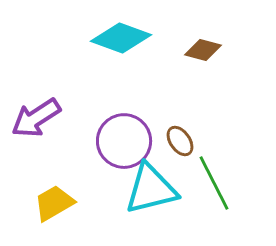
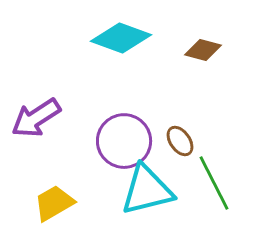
cyan triangle: moved 4 px left, 1 px down
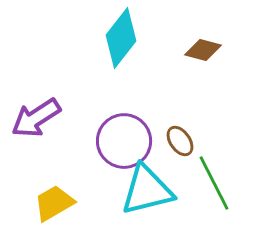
cyan diamond: rotated 72 degrees counterclockwise
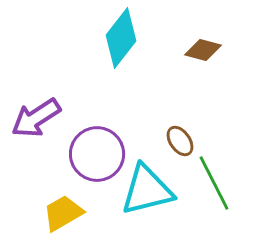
purple circle: moved 27 px left, 13 px down
yellow trapezoid: moved 9 px right, 10 px down
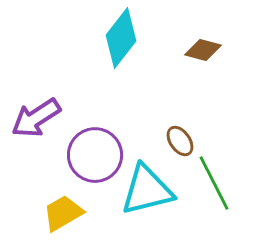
purple circle: moved 2 px left, 1 px down
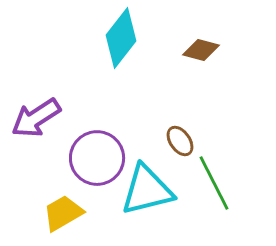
brown diamond: moved 2 px left
purple circle: moved 2 px right, 3 px down
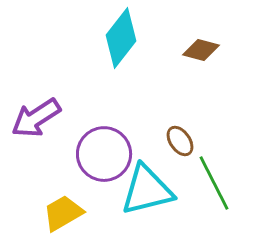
purple circle: moved 7 px right, 4 px up
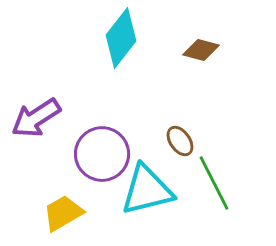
purple circle: moved 2 px left
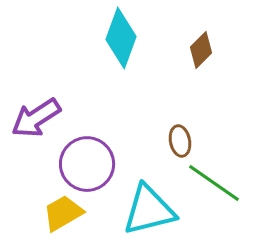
cyan diamond: rotated 18 degrees counterclockwise
brown diamond: rotated 60 degrees counterclockwise
brown ellipse: rotated 24 degrees clockwise
purple circle: moved 15 px left, 10 px down
green line: rotated 28 degrees counterclockwise
cyan triangle: moved 2 px right, 20 px down
